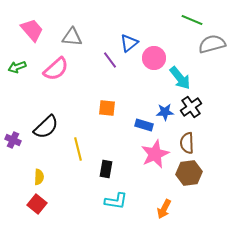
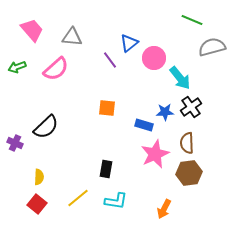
gray semicircle: moved 3 px down
purple cross: moved 2 px right, 3 px down
yellow line: moved 49 px down; rotated 65 degrees clockwise
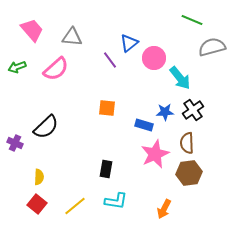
black cross: moved 2 px right, 3 px down
yellow line: moved 3 px left, 8 px down
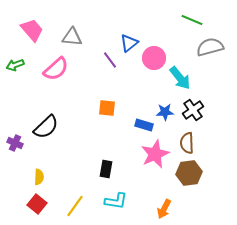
gray semicircle: moved 2 px left
green arrow: moved 2 px left, 2 px up
yellow line: rotated 15 degrees counterclockwise
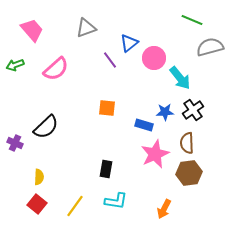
gray triangle: moved 14 px right, 9 px up; rotated 25 degrees counterclockwise
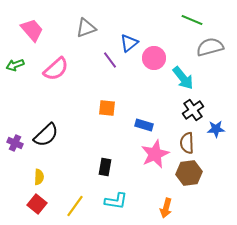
cyan arrow: moved 3 px right
blue star: moved 51 px right, 17 px down
black semicircle: moved 8 px down
black rectangle: moved 1 px left, 2 px up
orange arrow: moved 2 px right, 1 px up; rotated 12 degrees counterclockwise
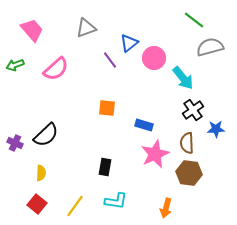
green line: moved 2 px right; rotated 15 degrees clockwise
brown hexagon: rotated 15 degrees clockwise
yellow semicircle: moved 2 px right, 4 px up
